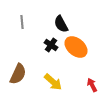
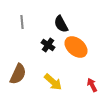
black cross: moved 3 px left
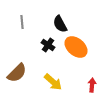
black semicircle: moved 1 px left
brown semicircle: moved 1 px left, 1 px up; rotated 20 degrees clockwise
red arrow: rotated 32 degrees clockwise
